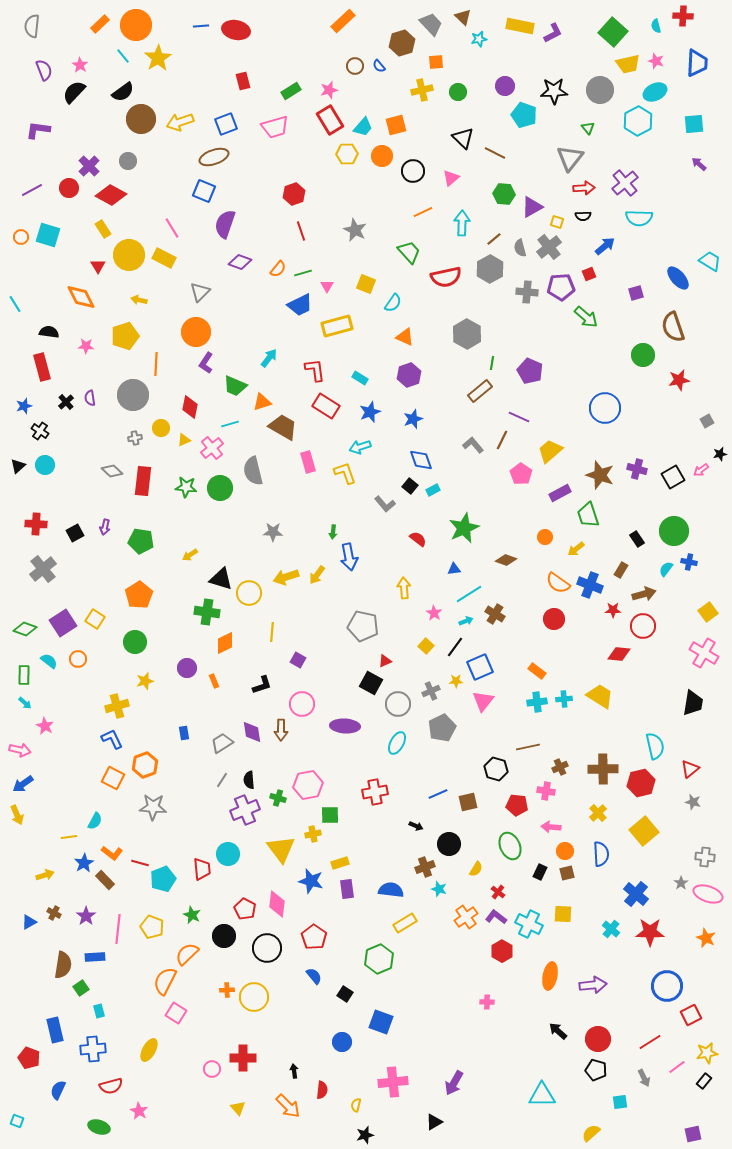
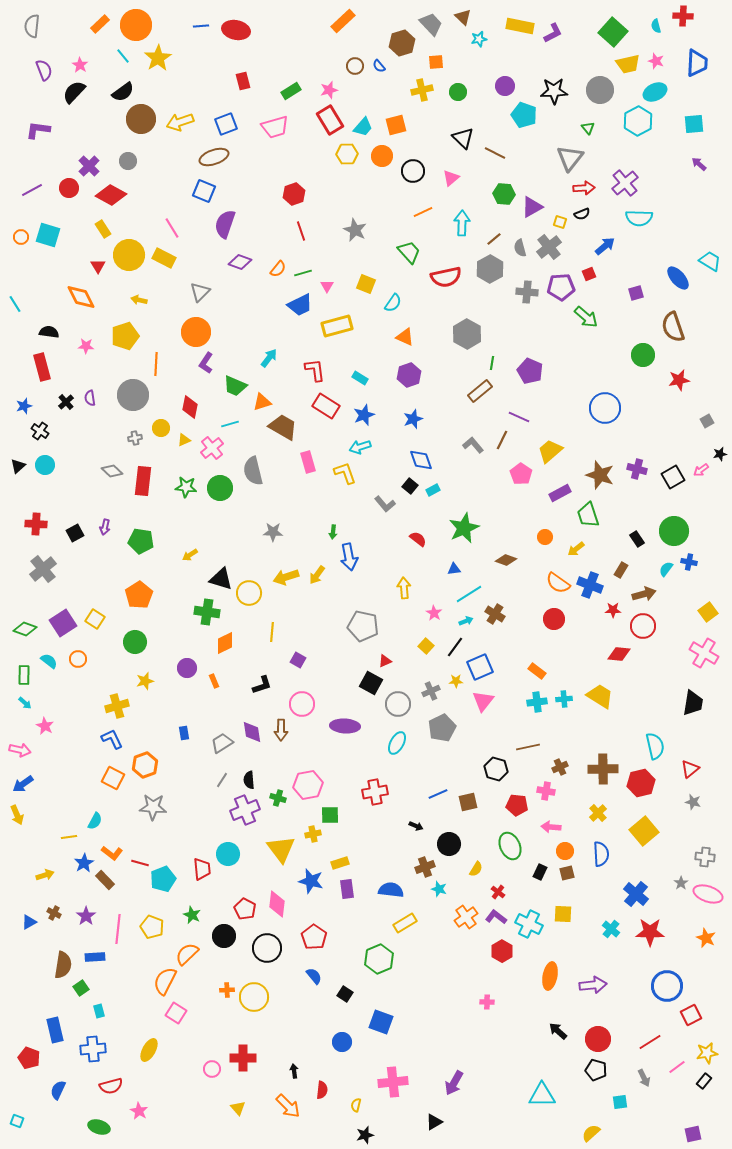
black semicircle at (583, 216): moved 1 px left, 2 px up; rotated 21 degrees counterclockwise
yellow square at (557, 222): moved 3 px right
blue star at (370, 412): moved 6 px left, 3 px down
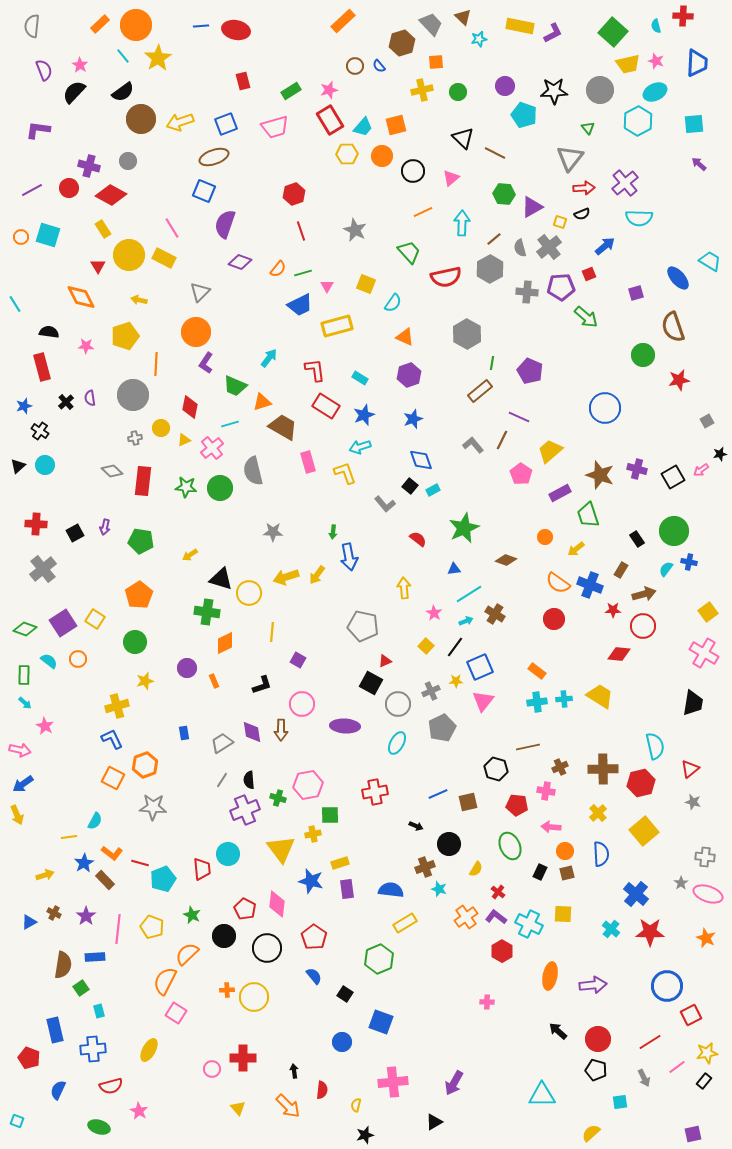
purple cross at (89, 166): rotated 30 degrees counterclockwise
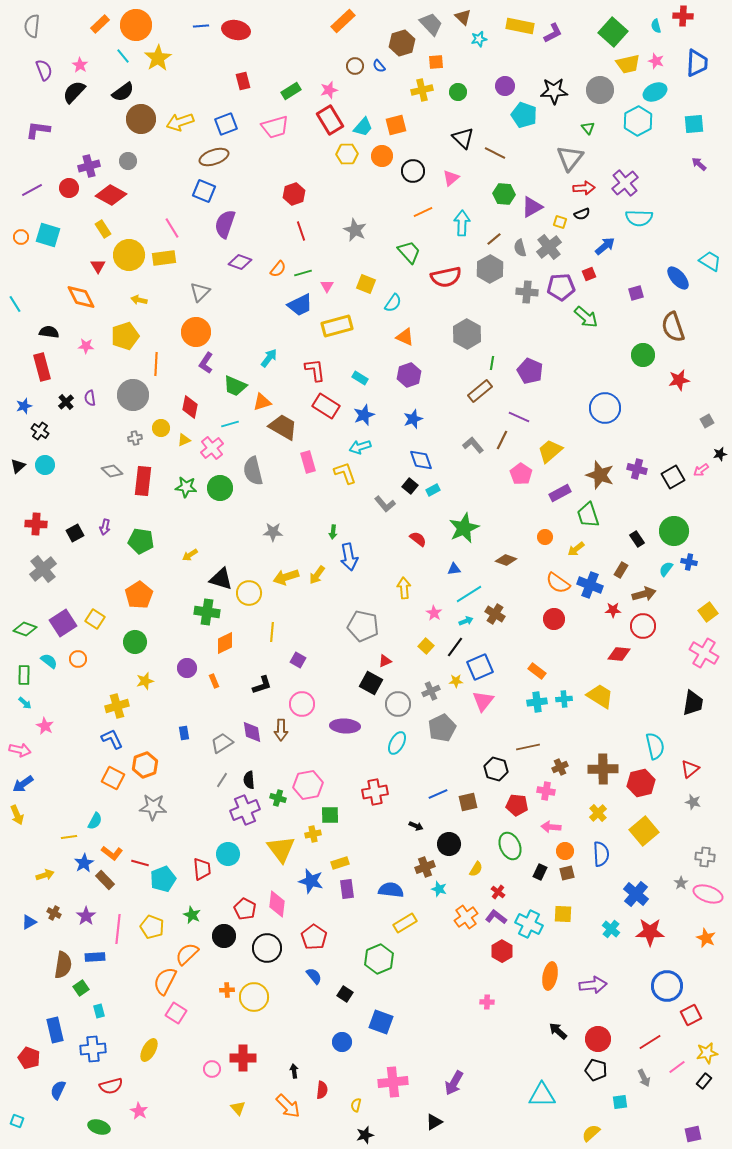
purple cross at (89, 166): rotated 30 degrees counterclockwise
yellow rectangle at (164, 258): rotated 35 degrees counterclockwise
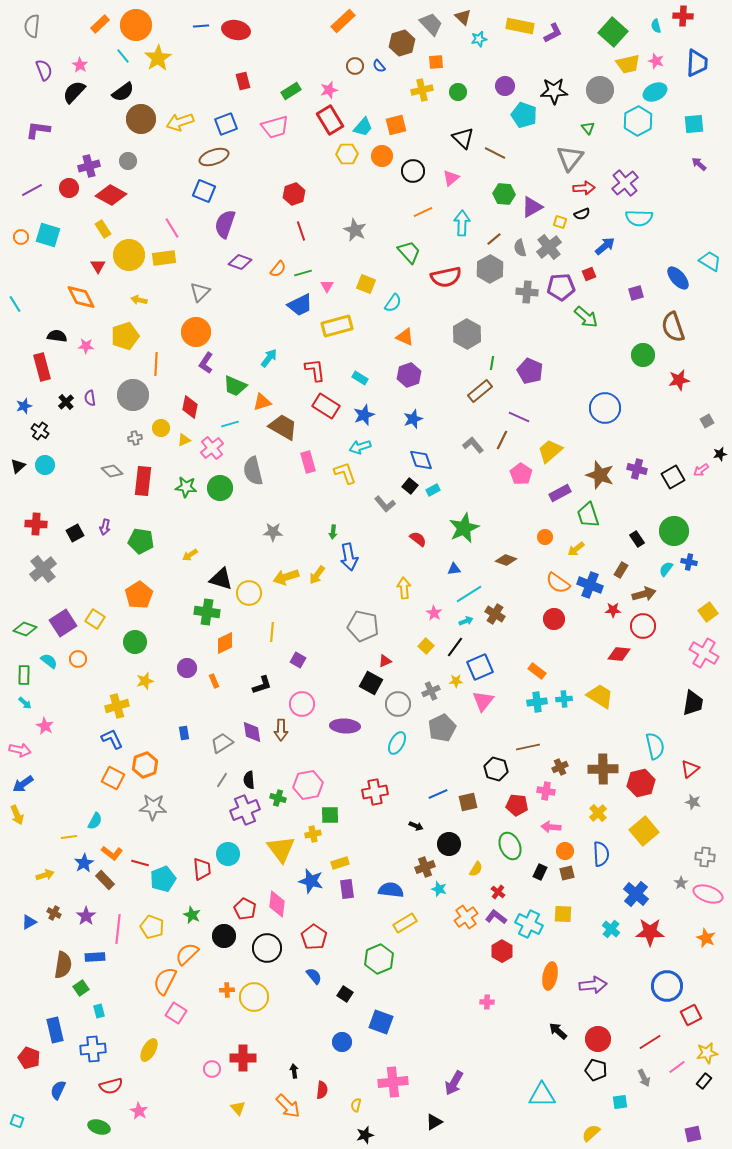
black semicircle at (49, 332): moved 8 px right, 4 px down
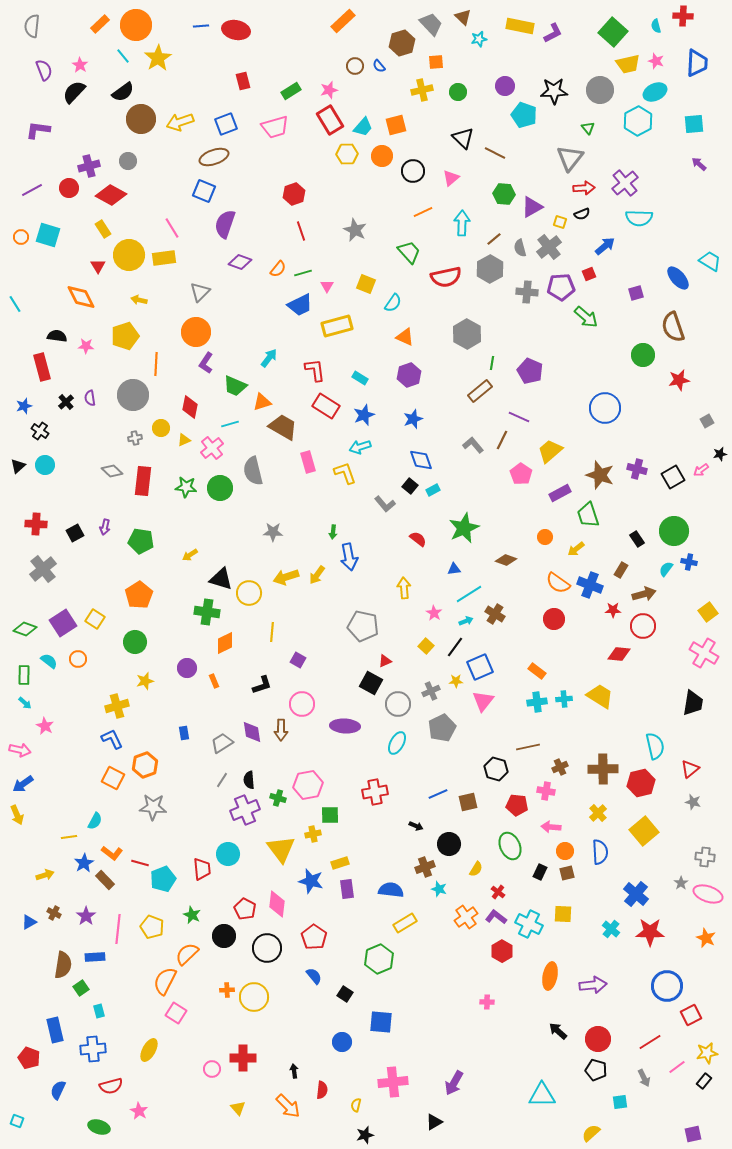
blue semicircle at (601, 854): moved 1 px left, 2 px up
blue square at (381, 1022): rotated 15 degrees counterclockwise
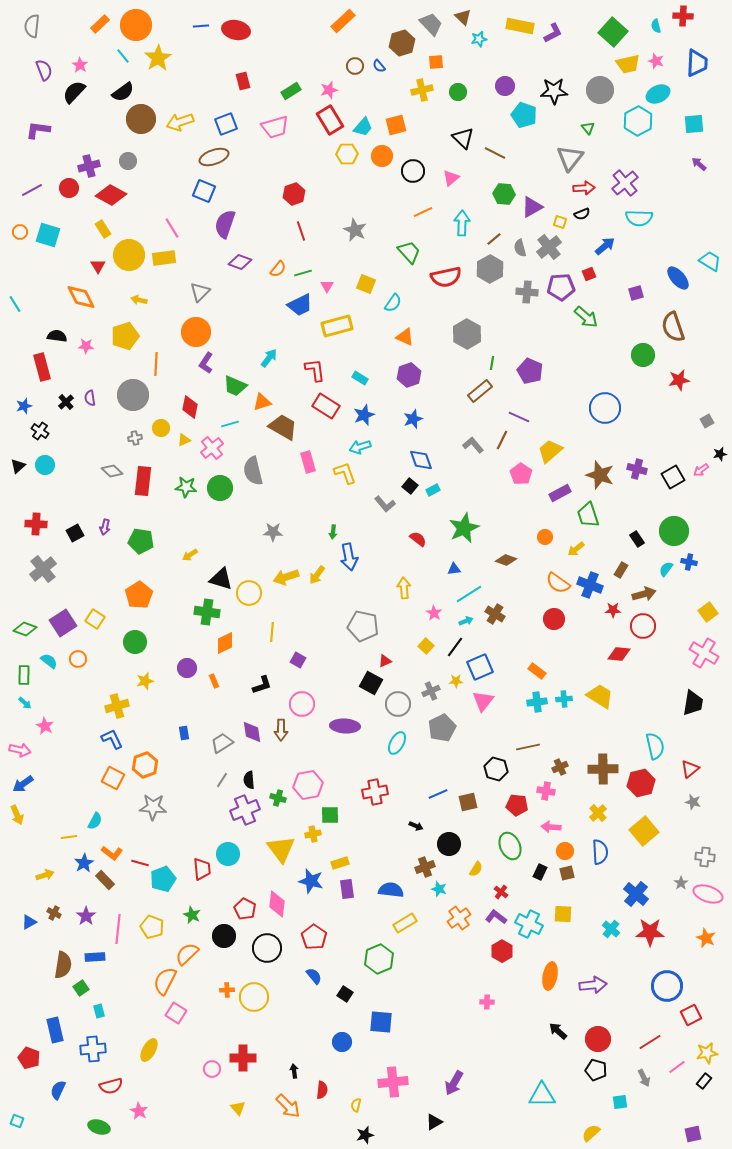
cyan ellipse at (655, 92): moved 3 px right, 2 px down
orange circle at (21, 237): moved 1 px left, 5 px up
red cross at (498, 892): moved 3 px right
orange cross at (466, 917): moved 7 px left, 1 px down
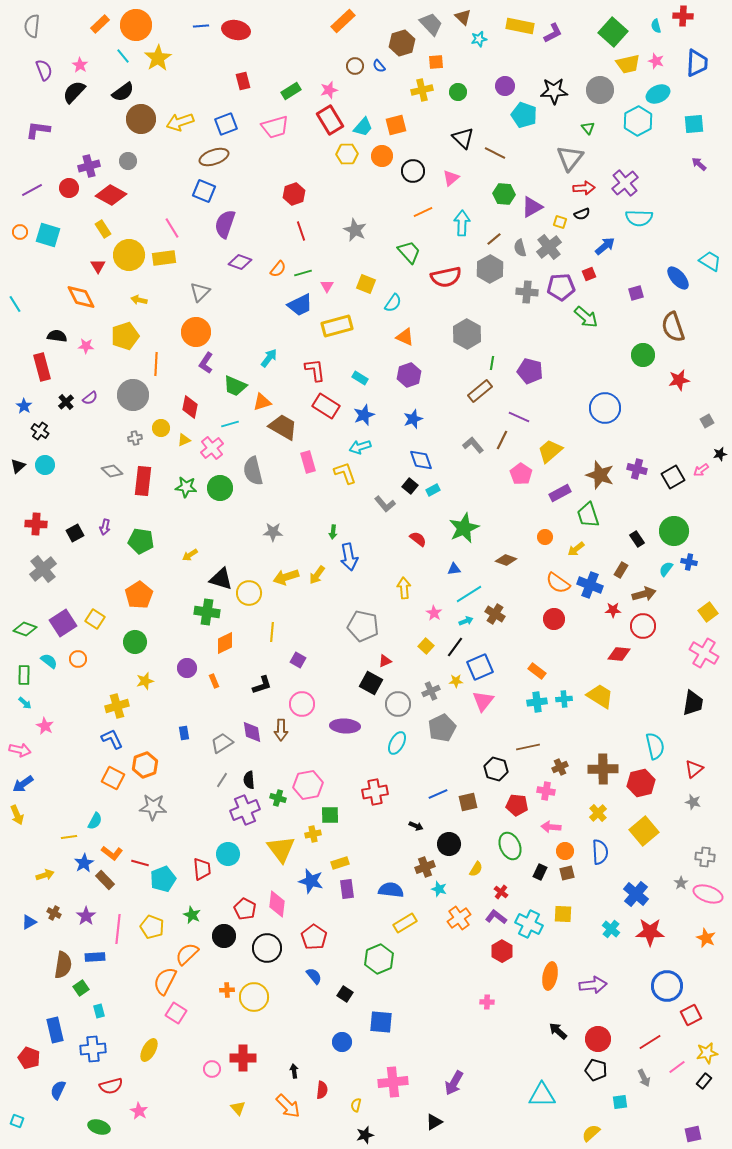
purple pentagon at (530, 371): rotated 10 degrees counterclockwise
purple semicircle at (90, 398): rotated 119 degrees counterclockwise
blue star at (24, 406): rotated 21 degrees counterclockwise
red triangle at (690, 769): moved 4 px right
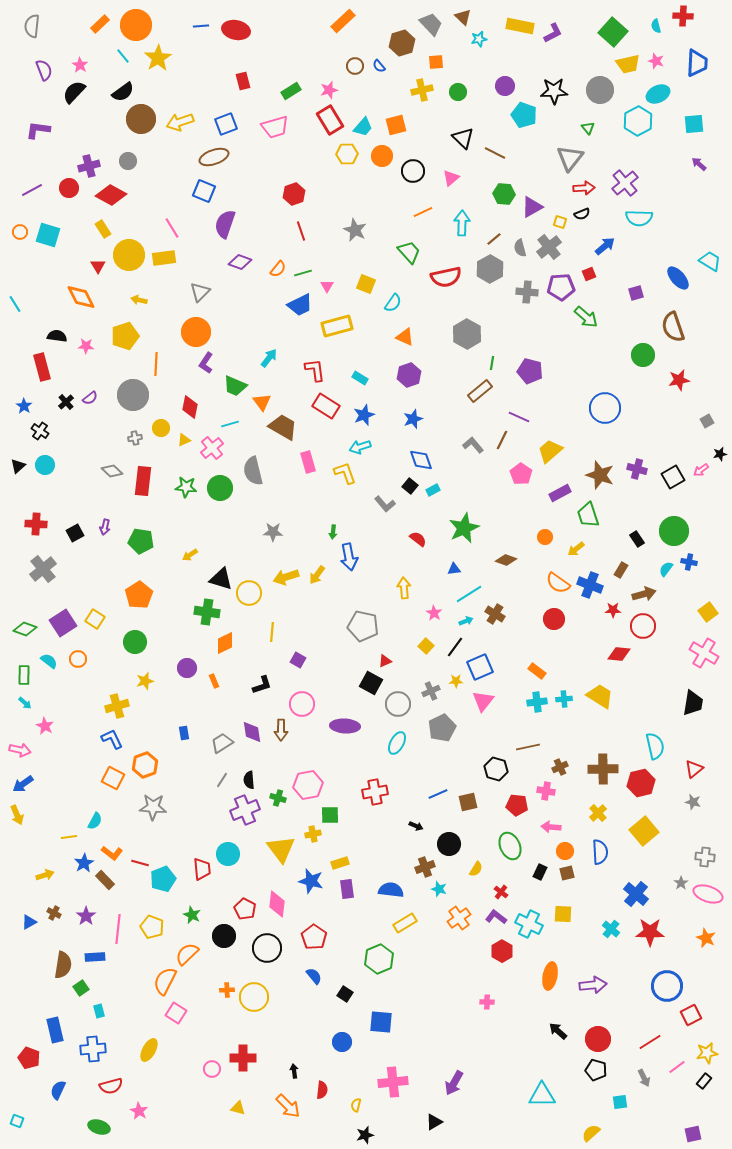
orange triangle at (262, 402): rotated 48 degrees counterclockwise
yellow triangle at (238, 1108): rotated 35 degrees counterclockwise
